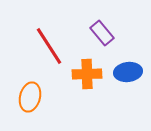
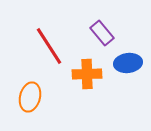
blue ellipse: moved 9 px up
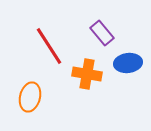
orange cross: rotated 12 degrees clockwise
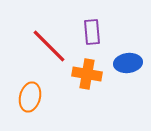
purple rectangle: moved 10 px left, 1 px up; rotated 35 degrees clockwise
red line: rotated 12 degrees counterclockwise
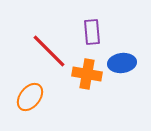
red line: moved 5 px down
blue ellipse: moved 6 px left
orange ellipse: rotated 24 degrees clockwise
